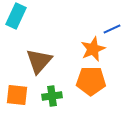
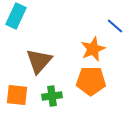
blue line: moved 3 px right, 3 px up; rotated 66 degrees clockwise
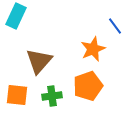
blue line: rotated 12 degrees clockwise
orange pentagon: moved 3 px left, 5 px down; rotated 20 degrees counterclockwise
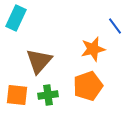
cyan rectangle: moved 2 px down
orange star: rotated 10 degrees clockwise
green cross: moved 4 px left, 1 px up
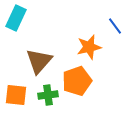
orange star: moved 4 px left, 2 px up
orange pentagon: moved 11 px left, 5 px up
orange square: moved 1 px left
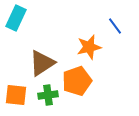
brown triangle: moved 3 px right, 2 px down; rotated 16 degrees clockwise
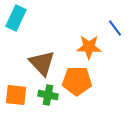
blue line: moved 2 px down
orange star: rotated 15 degrees clockwise
brown triangle: rotated 40 degrees counterclockwise
orange pentagon: rotated 20 degrees clockwise
green cross: rotated 18 degrees clockwise
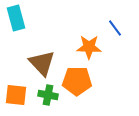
cyan rectangle: rotated 40 degrees counterclockwise
